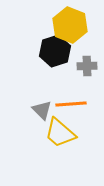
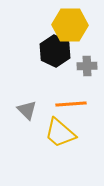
yellow hexagon: rotated 20 degrees counterclockwise
black hexagon: rotated 16 degrees counterclockwise
gray triangle: moved 15 px left
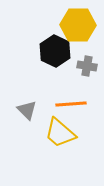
yellow hexagon: moved 8 px right
gray cross: rotated 12 degrees clockwise
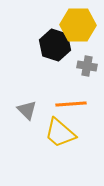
black hexagon: moved 6 px up; rotated 8 degrees counterclockwise
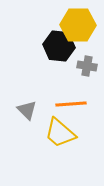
black hexagon: moved 4 px right, 1 px down; rotated 12 degrees counterclockwise
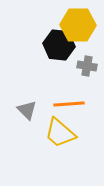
black hexagon: moved 1 px up
orange line: moved 2 px left
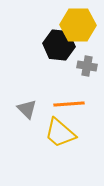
gray triangle: moved 1 px up
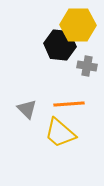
black hexagon: moved 1 px right
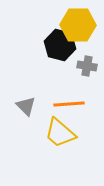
black hexagon: rotated 8 degrees clockwise
gray triangle: moved 1 px left, 3 px up
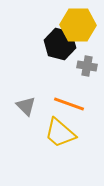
black hexagon: moved 1 px up
orange line: rotated 24 degrees clockwise
